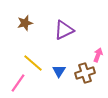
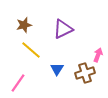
brown star: moved 1 px left, 2 px down
purple triangle: moved 1 px left, 1 px up
yellow line: moved 2 px left, 13 px up
blue triangle: moved 2 px left, 2 px up
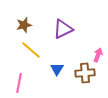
brown cross: rotated 12 degrees clockwise
pink line: moved 1 px right; rotated 24 degrees counterclockwise
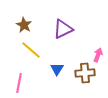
brown star: rotated 28 degrees counterclockwise
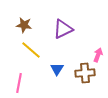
brown star: rotated 21 degrees counterclockwise
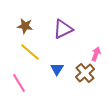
brown star: moved 1 px right, 1 px down
yellow line: moved 1 px left, 2 px down
pink arrow: moved 2 px left, 1 px up
brown cross: rotated 36 degrees counterclockwise
pink line: rotated 42 degrees counterclockwise
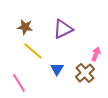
brown star: moved 1 px down
yellow line: moved 3 px right, 1 px up
